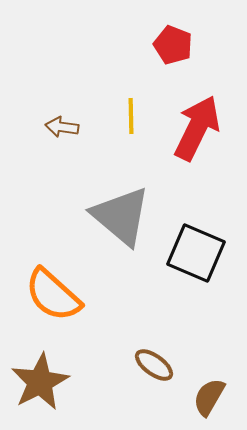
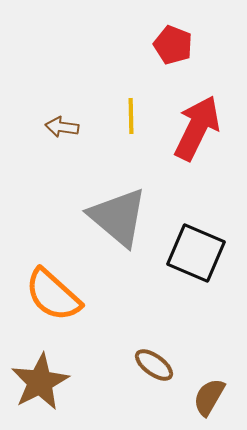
gray triangle: moved 3 px left, 1 px down
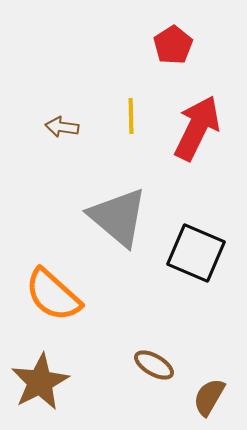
red pentagon: rotated 18 degrees clockwise
brown ellipse: rotated 6 degrees counterclockwise
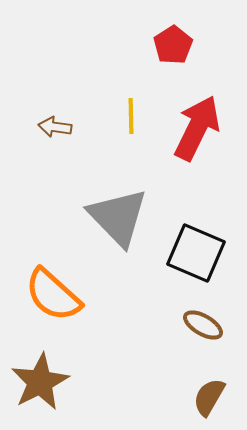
brown arrow: moved 7 px left
gray triangle: rotated 6 degrees clockwise
brown ellipse: moved 49 px right, 40 px up
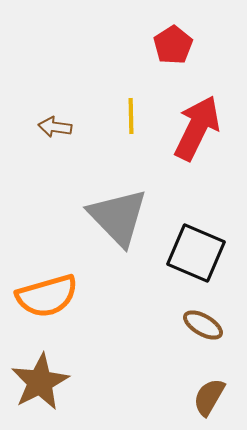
orange semicircle: moved 6 px left, 1 px down; rotated 58 degrees counterclockwise
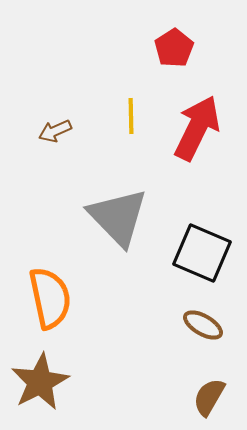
red pentagon: moved 1 px right, 3 px down
brown arrow: moved 4 px down; rotated 32 degrees counterclockwise
black square: moved 6 px right
orange semicircle: moved 3 px right, 2 px down; rotated 86 degrees counterclockwise
